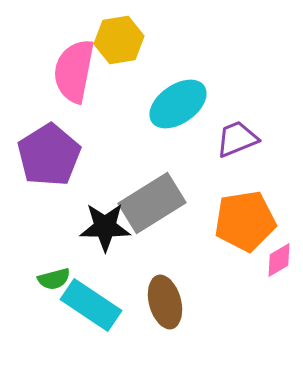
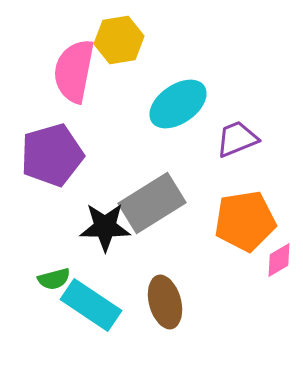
purple pentagon: moved 3 px right; rotated 16 degrees clockwise
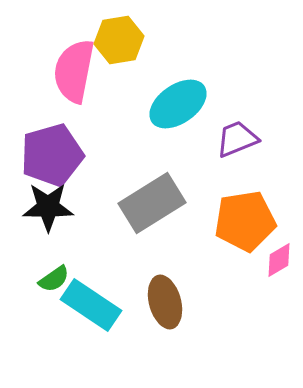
black star: moved 57 px left, 20 px up
green semicircle: rotated 20 degrees counterclockwise
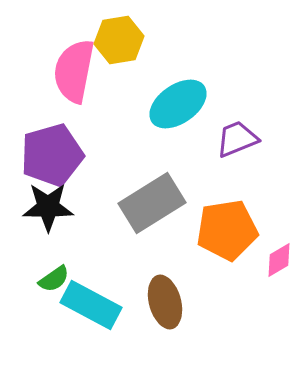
orange pentagon: moved 18 px left, 9 px down
cyan rectangle: rotated 6 degrees counterclockwise
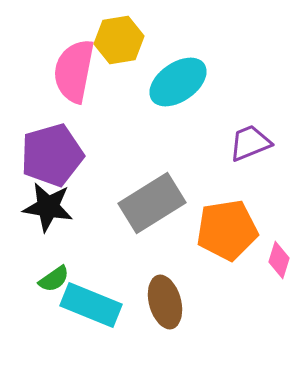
cyan ellipse: moved 22 px up
purple trapezoid: moved 13 px right, 4 px down
black star: rotated 9 degrees clockwise
pink diamond: rotated 42 degrees counterclockwise
cyan rectangle: rotated 6 degrees counterclockwise
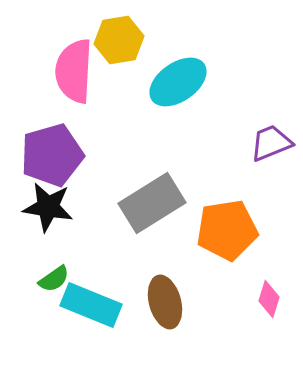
pink semicircle: rotated 8 degrees counterclockwise
purple trapezoid: moved 21 px right
pink diamond: moved 10 px left, 39 px down
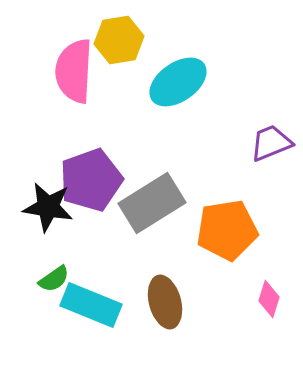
purple pentagon: moved 39 px right, 25 px down; rotated 4 degrees counterclockwise
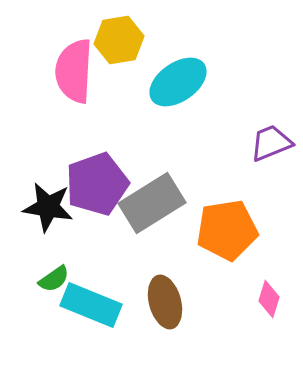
purple pentagon: moved 6 px right, 4 px down
